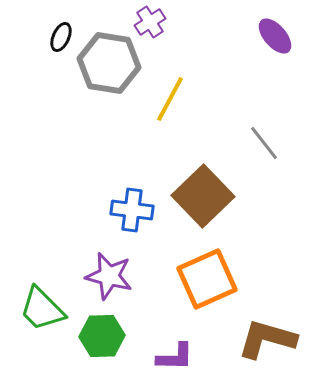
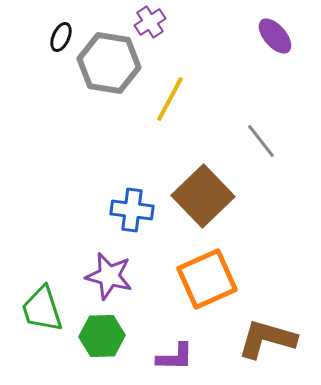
gray line: moved 3 px left, 2 px up
green trapezoid: rotated 27 degrees clockwise
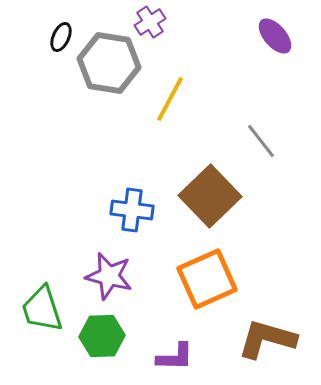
brown square: moved 7 px right
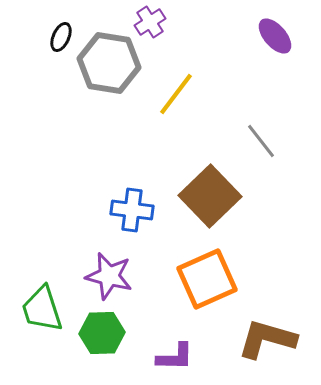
yellow line: moved 6 px right, 5 px up; rotated 9 degrees clockwise
green hexagon: moved 3 px up
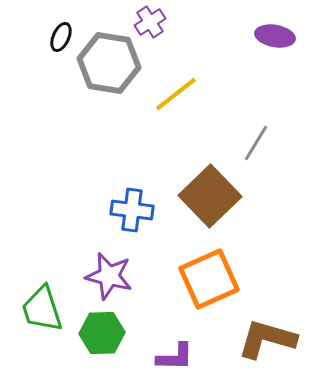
purple ellipse: rotated 39 degrees counterclockwise
yellow line: rotated 15 degrees clockwise
gray line: moved 5 px left, 2 px down; rotated 69 degrees clockwise
orange square: moved 2 px right
